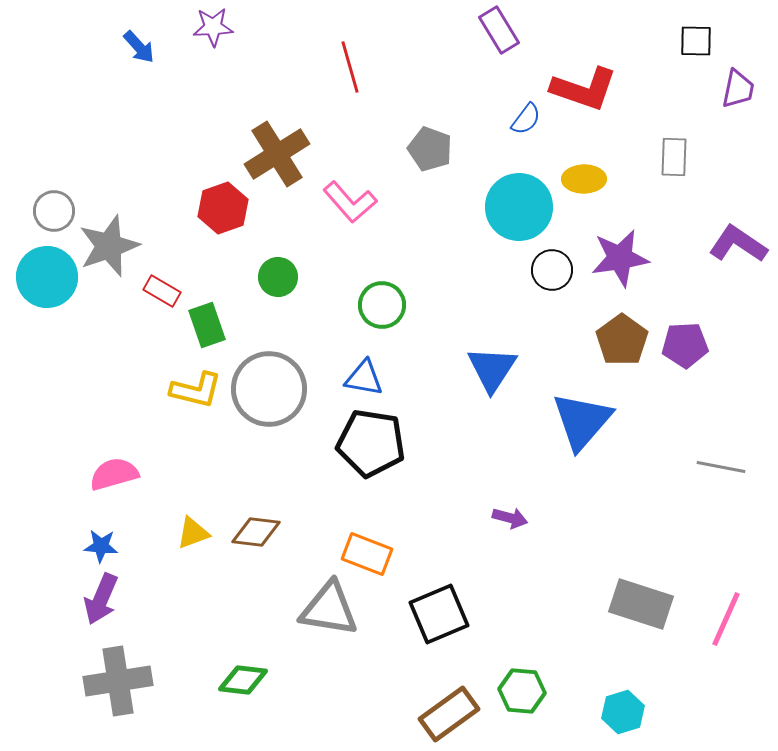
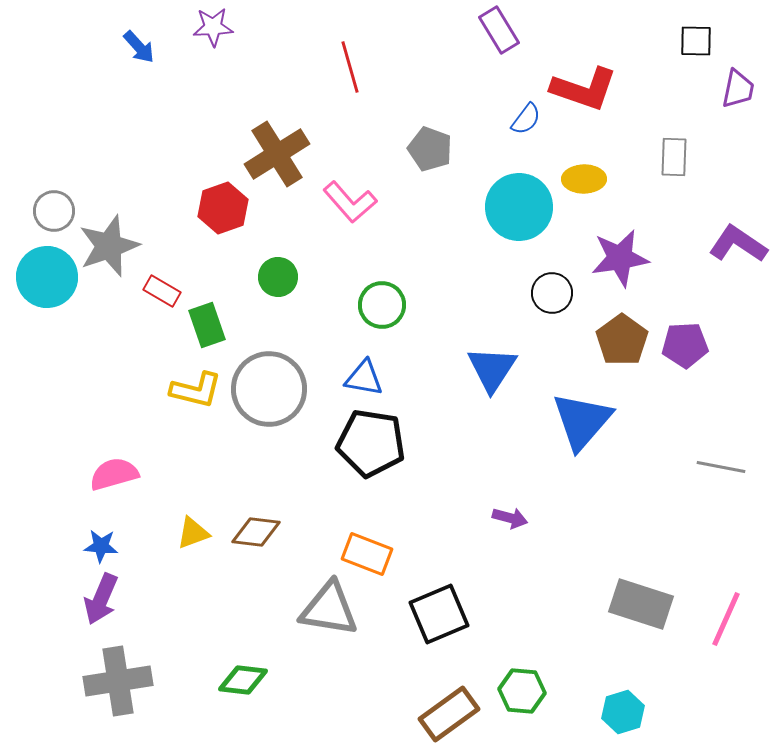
black circle at (552, 270): moved 23 px down
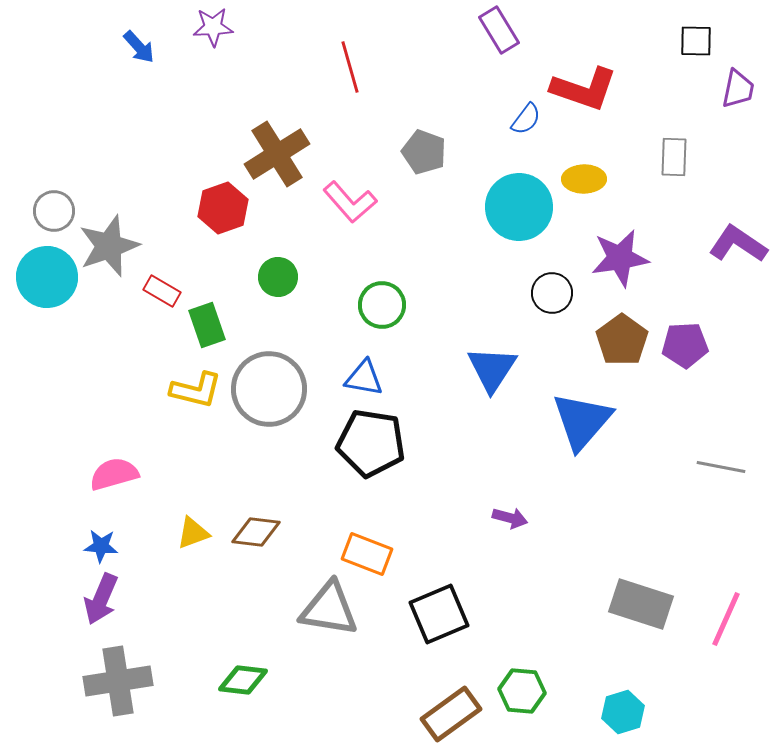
gray pentagon at (430, 149): moved 6 px left, 3 px down
brown rectangle at (449, 714): moved 2 px right
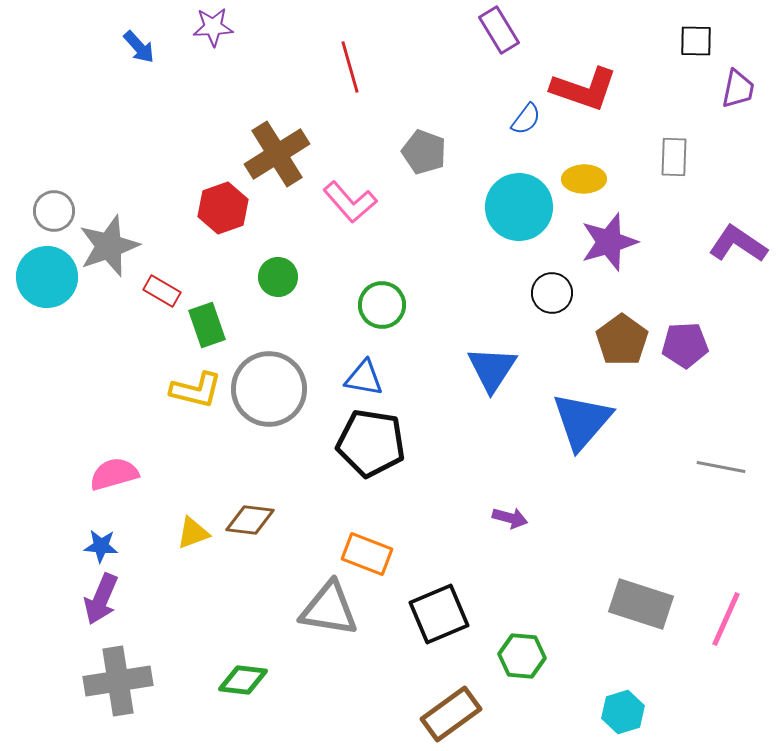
purple star at (620, 258): moved 11 px left, 16 px up; rotated 8 degrees counterclockwise
brown diamond at (256, 532): moved 6 px left, 12 px up
green hexagon at (522, 691): moved 35 px up
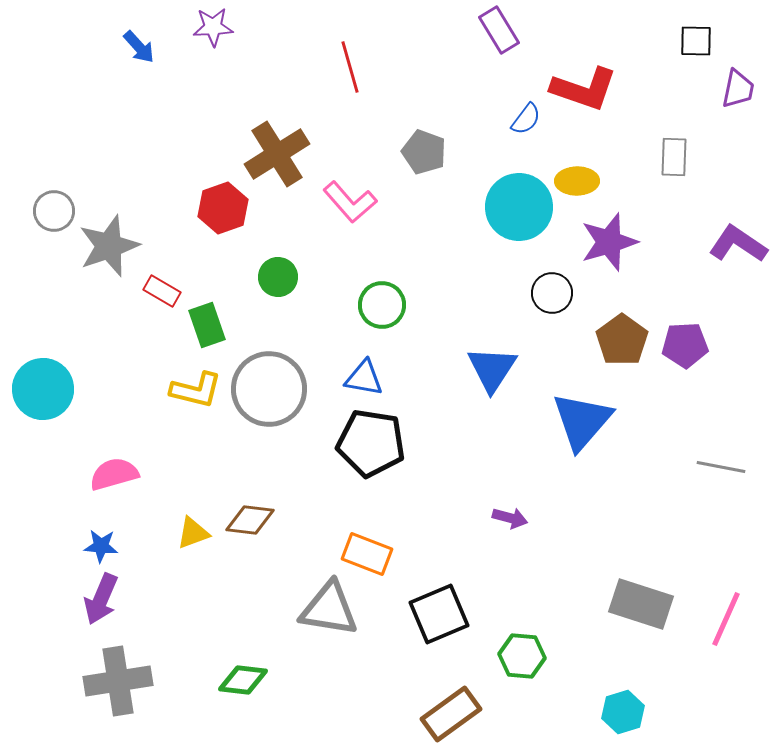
yellow ellipse at (584, 179): moved 7 px left, 2 px down
cyan circle at (47, 277): moved 4 px left, 112 px down
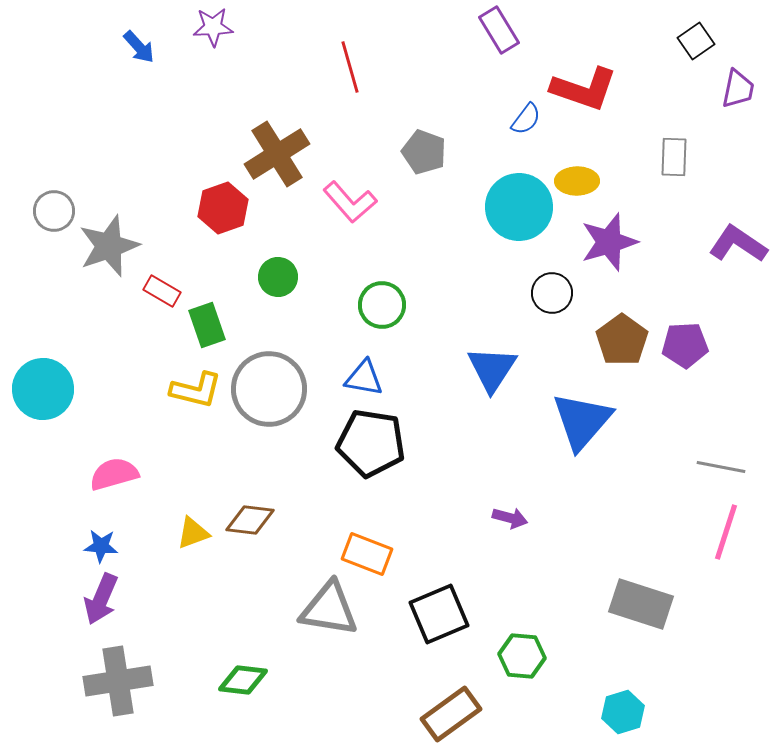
black square at (696, 41): rotated 36 degrees counterclockwise
pink line at (726, 619): moved 87 px up; rotated 6 degrees counterclockwise
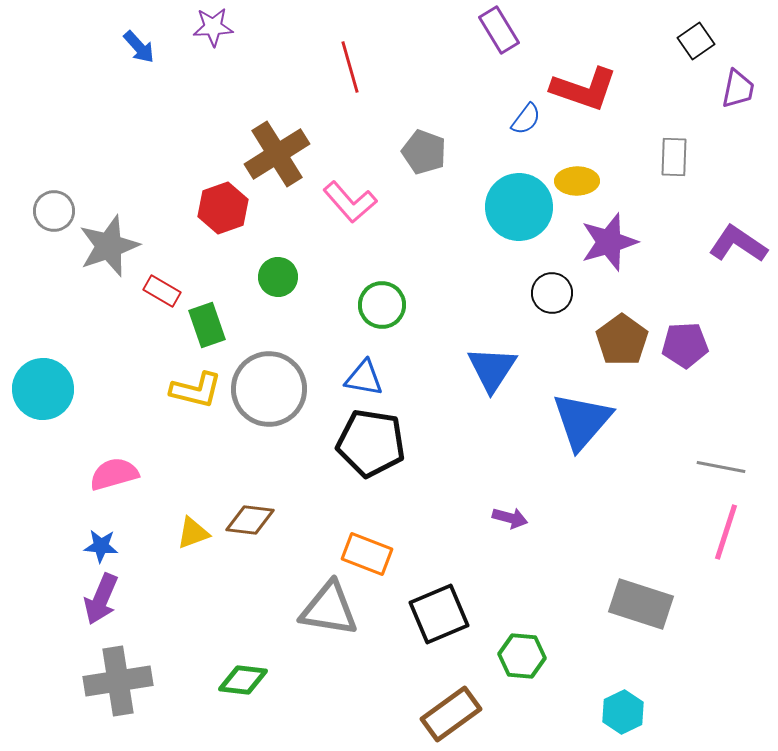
cyan hexagon at (623, 712): rotated 9 degrees counterclockwise
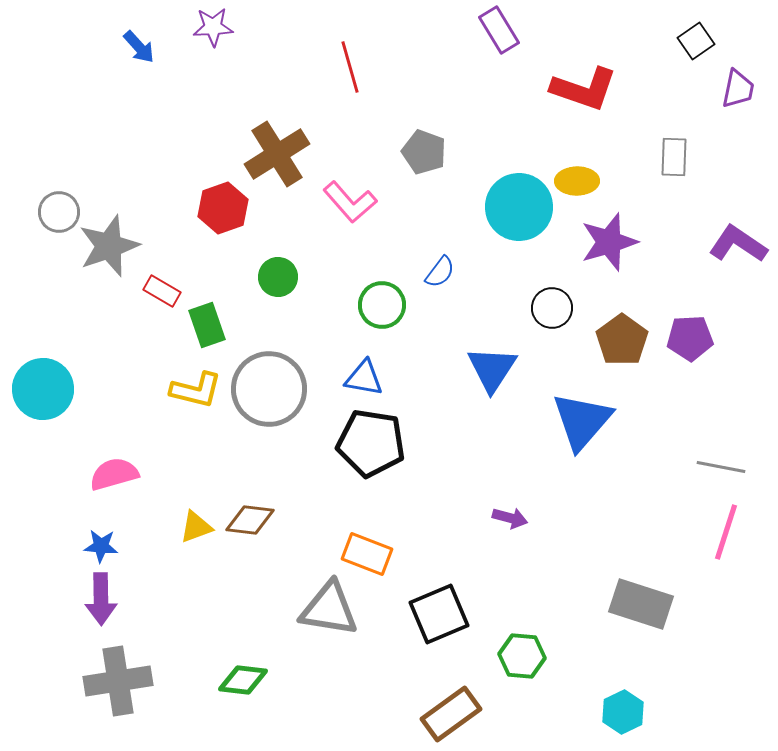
blue semicircle at (526, 119): moved 86 px left, 153 px down
gray circle at (54, 211): moved 5 px right, 1 px down
black circle at (552, 293): moved 15 px down
purple pentagon at (685, 345): moved 5 px right, 7 px up
yellow triangle at (193, 533): moved 3 px right, 6 px up
purple arrow at (101, 599): rotated 24 degrees counterclockwise
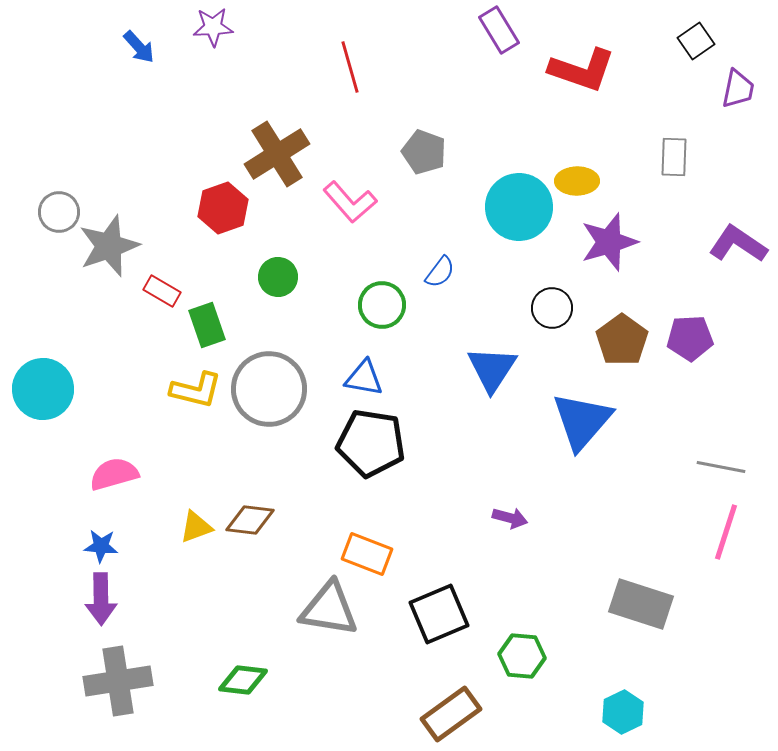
red L-shape at (584, 89): moved 2 px left, 19 px up
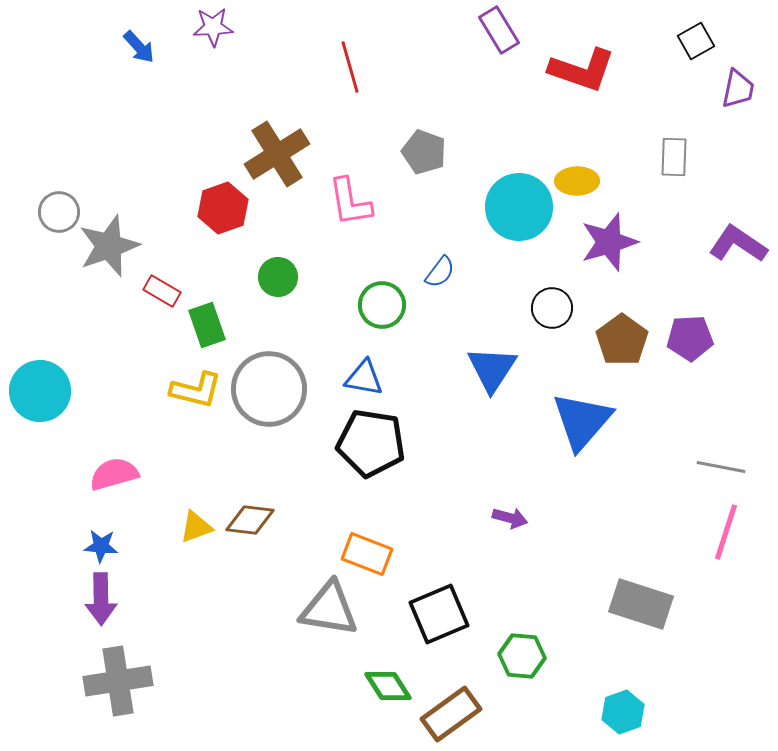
black square at (696, 41): rotated 6 degrees clockwise
pink L-shape at (350, 202): rotated 32 degrees clockwise
cyan circle at (43, 389): moved 3 px left, 2 px down
green diamond at (243, 680): moved 145 px right, 6 px down; rotated 51 degrees clockwise
cyan hexagon at (623, 712): rotated 6 degrees clockwise
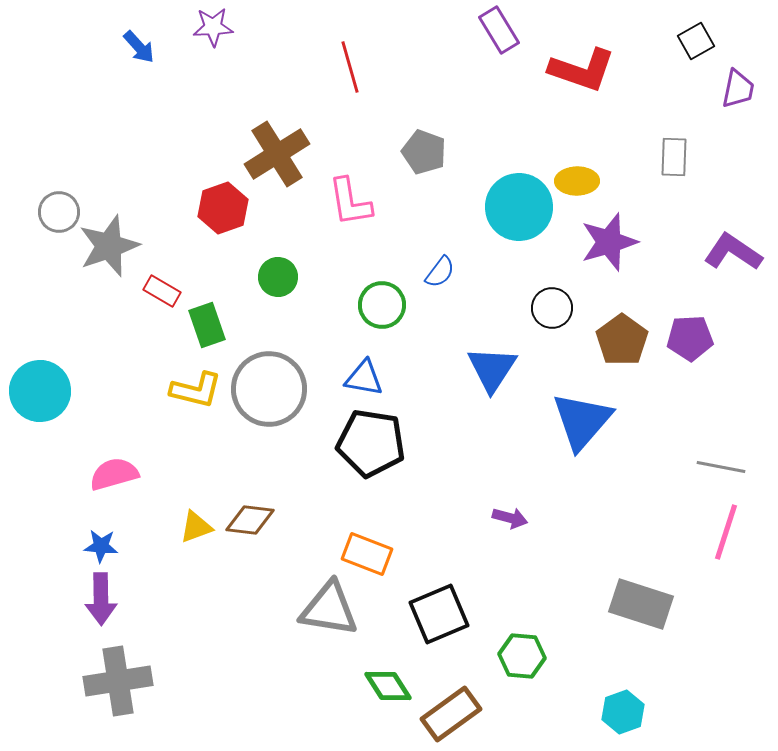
purple L-shape at (738, 244): moved 5 px left, 8 px down
